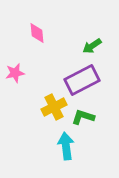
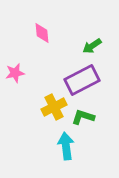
pink diamond: moved 5 px right
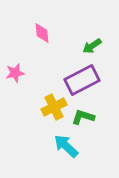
cyan arrow: rotated 40 degrees counterclockwise
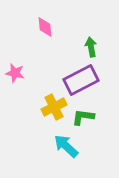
pink diamond: moved 3 px right, 6 px up
green arrow: moved 1 px left, 1 px down; rotated 114 degrees clockwise
pink star: rotated 24 degrees clockwise
purple rectangle: moved 1 px left
green L-shape: rotated 10 degrees counterclockwise
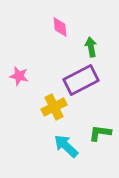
pink diamond: moved 15 px right
pink star: moved 4 px right, 3 px down
green L-shape: moved 17 px right, 16 px down
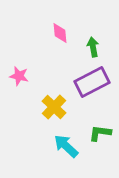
pink diamond: moved 6 px down
green arrow: moved 2 px right
purple rectangle: moved 11 px right, 2 px down
yellow cross: rotated 20 degrees counterclockwise
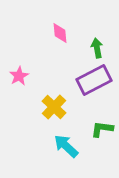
green arrow: moved 4 px right, 1 px down
pink star: rotated 30 degrees clockwise
purple rectangle: moved 2 px right, 2 px up
green L-shape: moved 2 px right, 4 px up
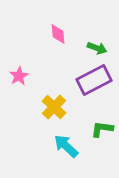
pink diamond: moved 2 px left, 1 px down
green arrow: rotated 120 degrees clockwise
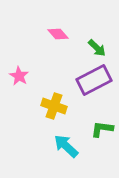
pink diamond: rotated 35 degrees counterclockwise
green arrow: rotated 24 degrees clockwise
pink star: rotated 12 degrees counterclockwise
yellow cross: moved 1 px up; rotated 25 degrees counterclockwise
